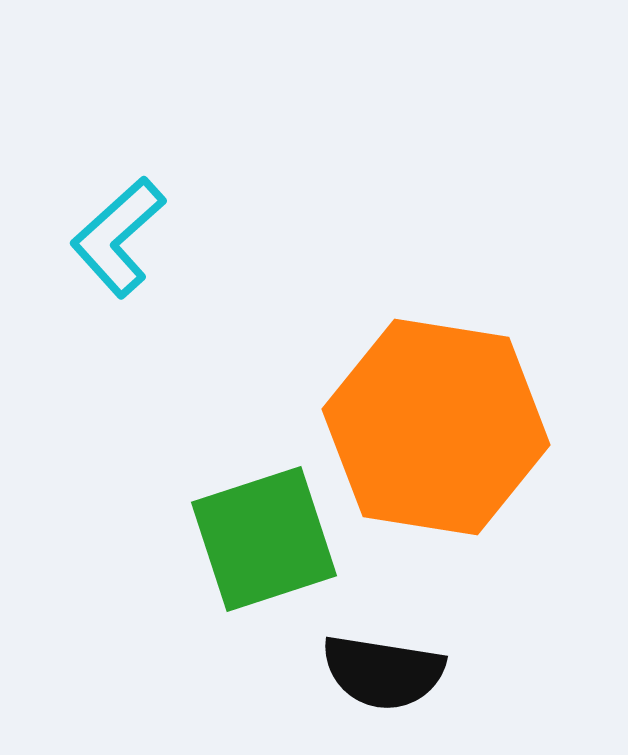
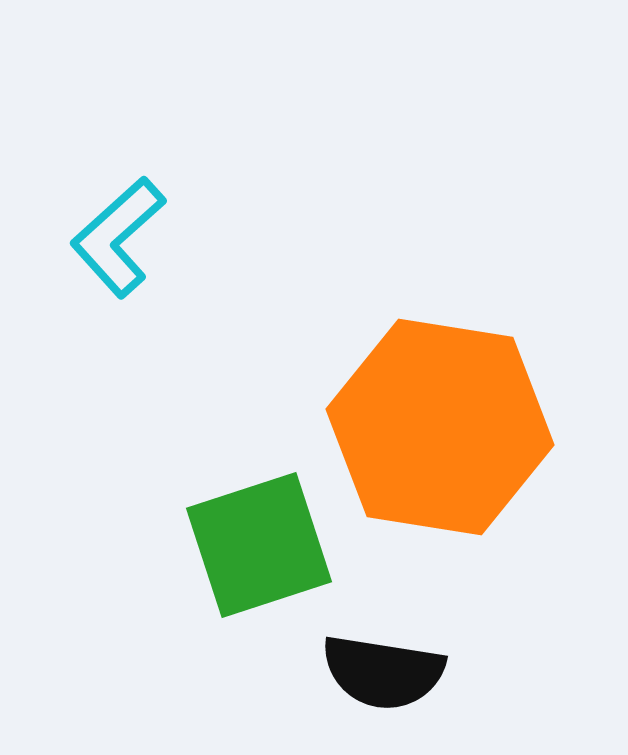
orange hexagon: moved 4 px right
green square: moved 5 px left, 6 px down
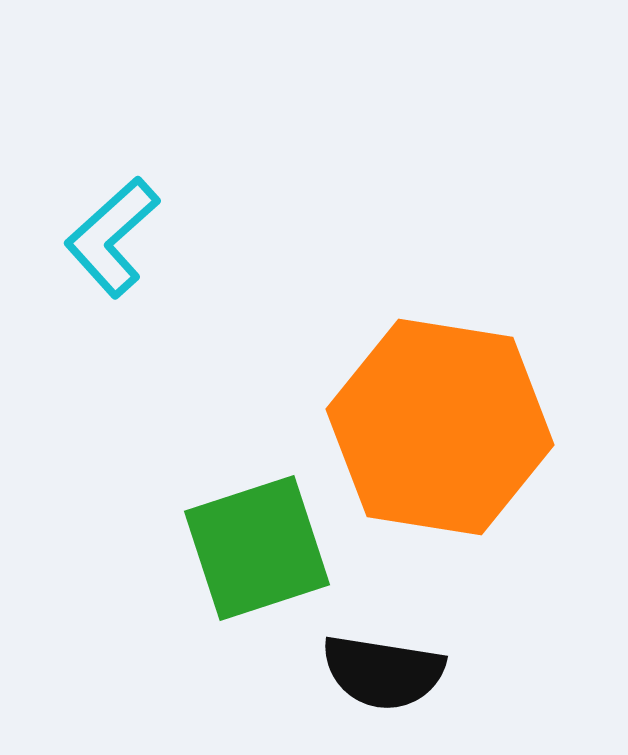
cyan L-shape: moved 6 px left
green square: moved 2 px left, 3 px down
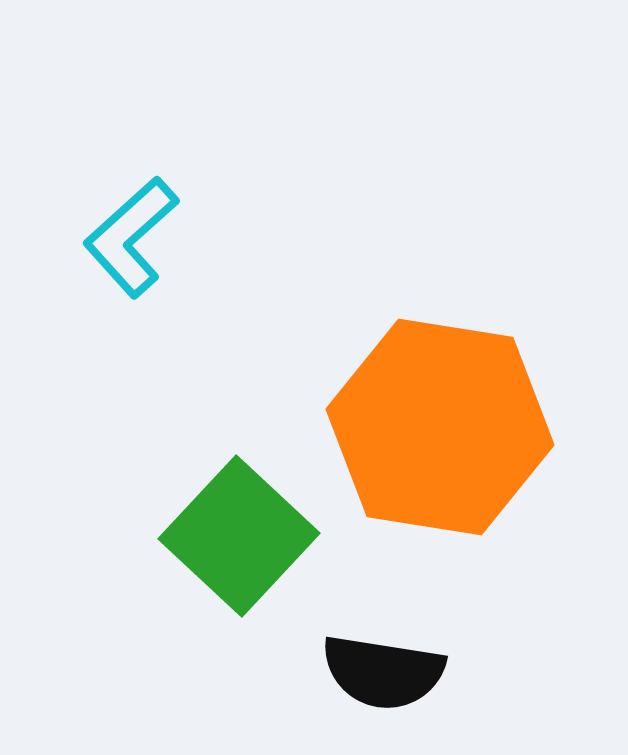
cyan L-shape: moved 19 px right
green square: moved 18 px left, 12 px up; rotated 29 degrees counterclockwise
